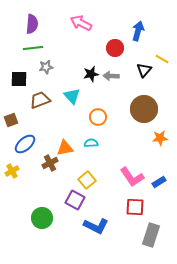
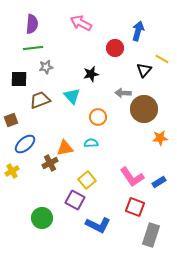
gray arrow: moved 12 px right, 17 px down
red square: rotated 18 degrees clockwise
blue L-shape: moved 2 px right, 1 px up
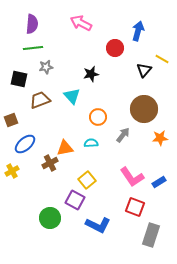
black square: rotated 12 degrees clockwise
gray arrow: moved 42 px down; rotated 126 degrees clockwise
green circle: moved 8 px right
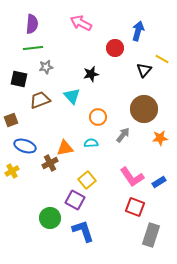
blue ellipse: moved 2 px down; rotated 60 degrees clockwise
blue L-shape: moved 15 px left, 6 px down; rotated 135 degrees counterclockwise
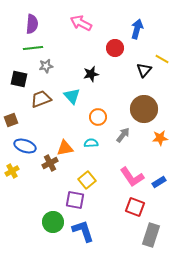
blue arrow: moved 1 px left, 2 px up
gray star: moved 1 px up
brown trapezoid: moved 1 px right, 1 px up
purple square: rotated 18 degrees counterclockwise
green circle: moved 3 px right, 4 px down
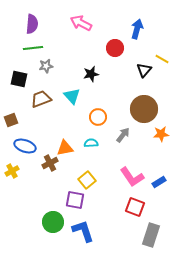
orange star: moved 1 px right, 4 px up
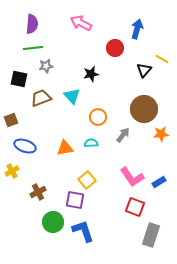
brown trapezoid: moved 1 px up
brown cross: moved 12 px left, 29 px down
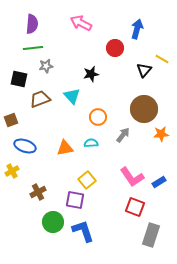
brown trapezoid: moved 1 px left, 1 px down
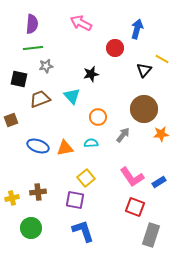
blue ellipse: moved 13 px right
yellow cross: moved 27 px down; rotated 16 degrees clockwise
yellow square: moved 1 px left, 2 px up
brown cross: rotated 21 degrees clockwise
green circle: moved 22 px left, 6 px down
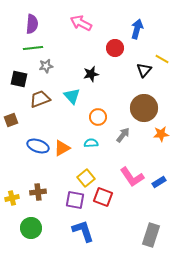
brown circle: moved 1 px up
orange triangle: moved 3 px left; rotated 18 degrees counterclockwise
red square: moved 32 px left, 10 px up
